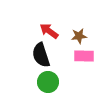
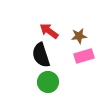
pink rectangle: rotated 18 degrees counterclockwise
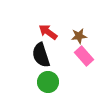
red arrow: moved 1 px left, 1 px down
pink rectangle: rotated 66 degrees clockwise
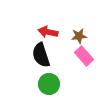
red arrow: rotated 24 degrees counterclockwise
green circle: moved 1 px right, 2 px down
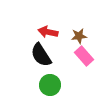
black semicircle: rotated 15 degrees counterclockwise
green circle: moved 1 px right, 1 px down
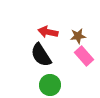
brown star: moved 1 px left
